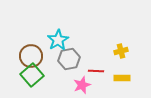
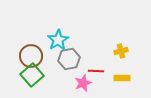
pink star: moved 1 px right, 2 px up
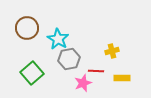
cyan star: moved 1 px up; rotated 10 degrees counterclockwise
yellow cross: moved 9 px left
brown circle: moved 4 px left, 28 px up
green square: moved 2 px up
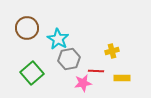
pink star: rotated 12 degrees clockwise
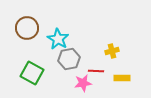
green square: rotated 20 degrees counterclockwise
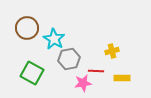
cyan star: moved 4 px left
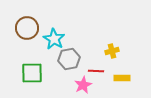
green square: rotated 30 degrees counterclockwise
pink star: moved 2 px down; rotated 18 degrees counterclockwise
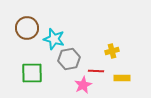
cyan star: rotated 15 degrees counterclockwise
